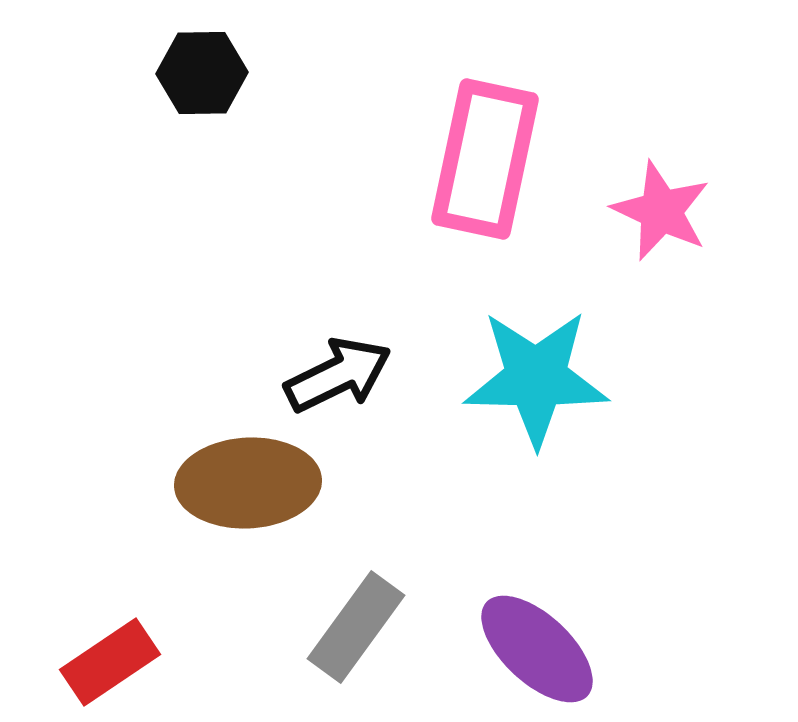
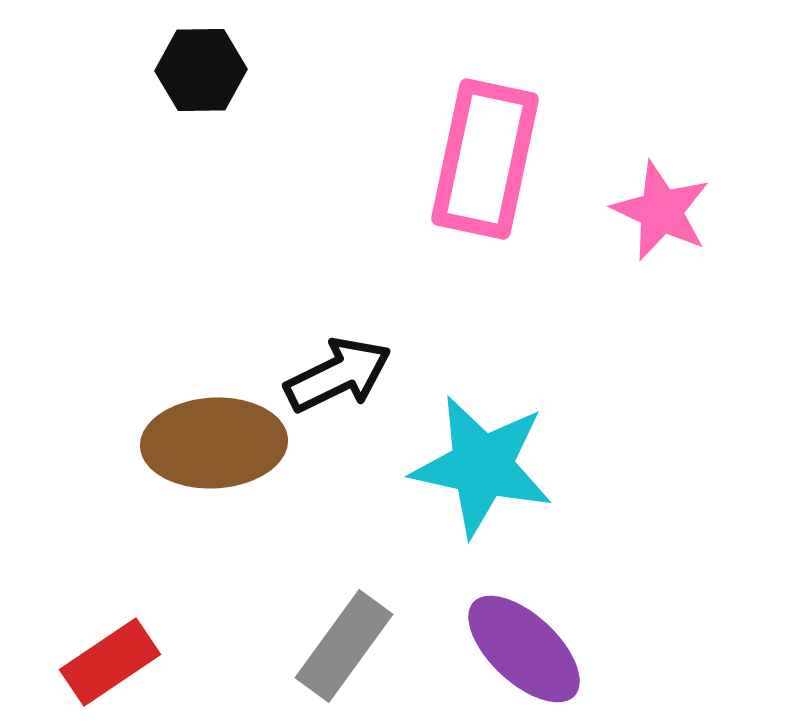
black hexagon: moved 1 px left, 3 px up
cyan star: moved 54 px left, 88 px down; rotated 11 degrees clockwise
brown ellipse: moved 34 px left, 40 px up
gray rectangle: moved 12 px left, 19 px down
purple ellipse: moved 13 px left
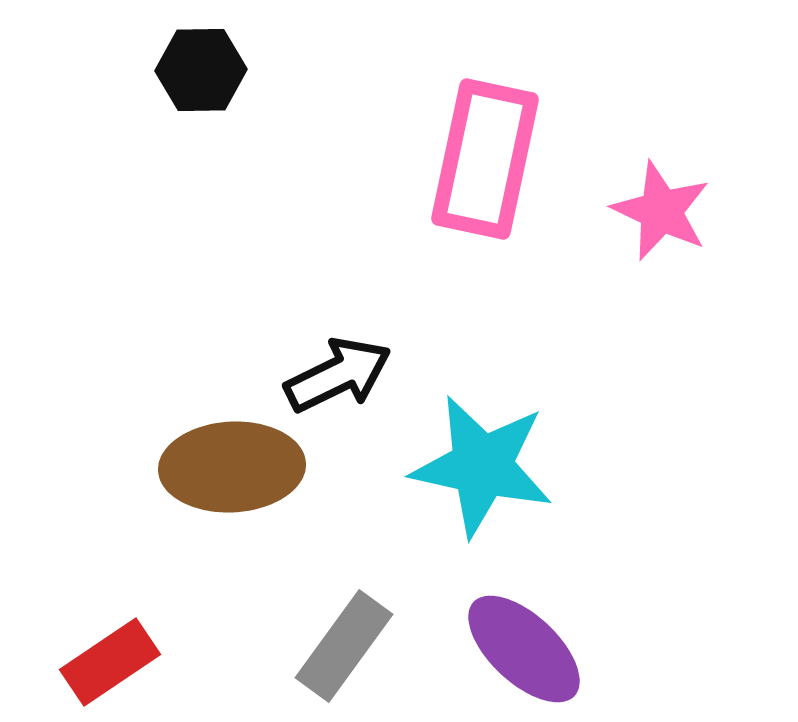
brown ellipse: moved 18 px right, 24 px down
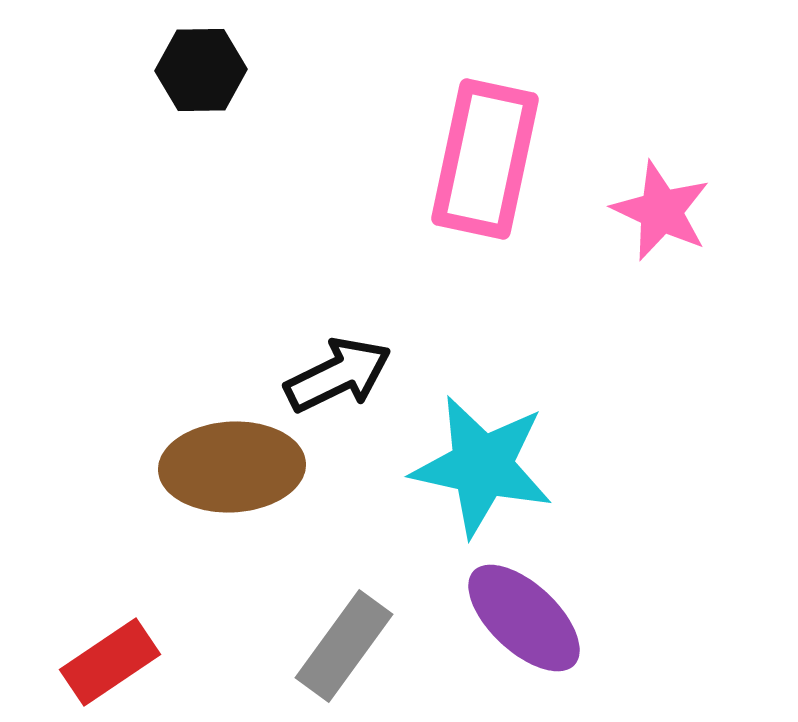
purple ellipse: moved 31 px up
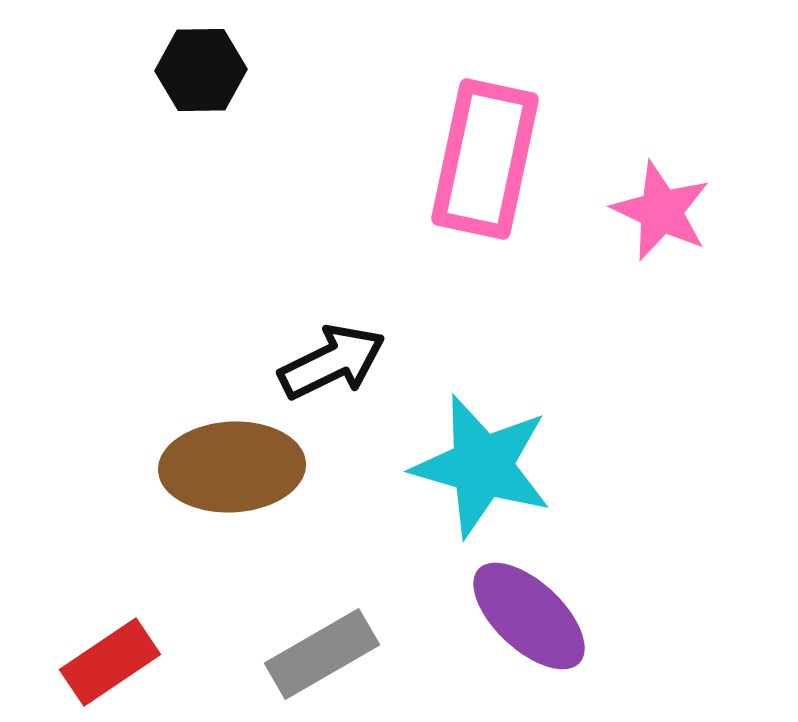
black arrow: moved 6 px left, 13 px up
cyan star: rotated 4 degrees clockwise
purple ellipse: moved 5 px right, 2 px up
gray rectangle: moved 22 px left, 8 px down; rotated 24 degrees clockwise
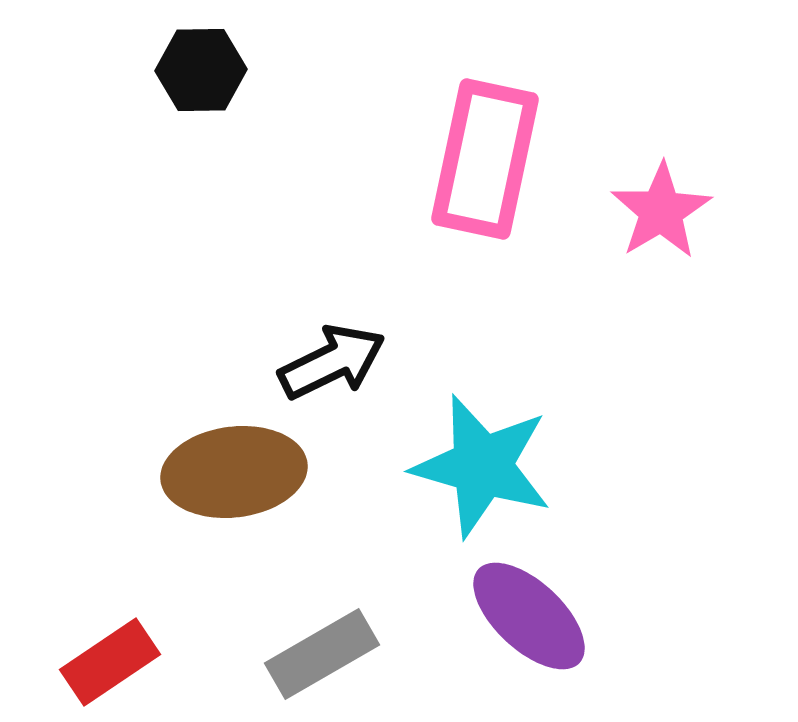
pink star: rotated 16 degrees clockwise
brown ellipse: moved 2 px right, 5 px down; rotated 4 degrees counterclockwise
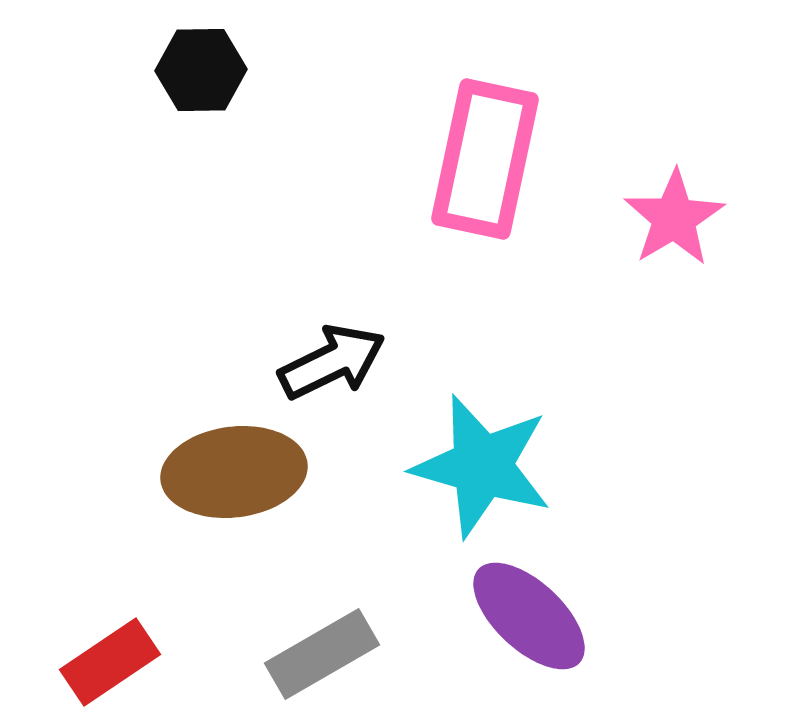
pink star: moved 13 px right, 7 px down
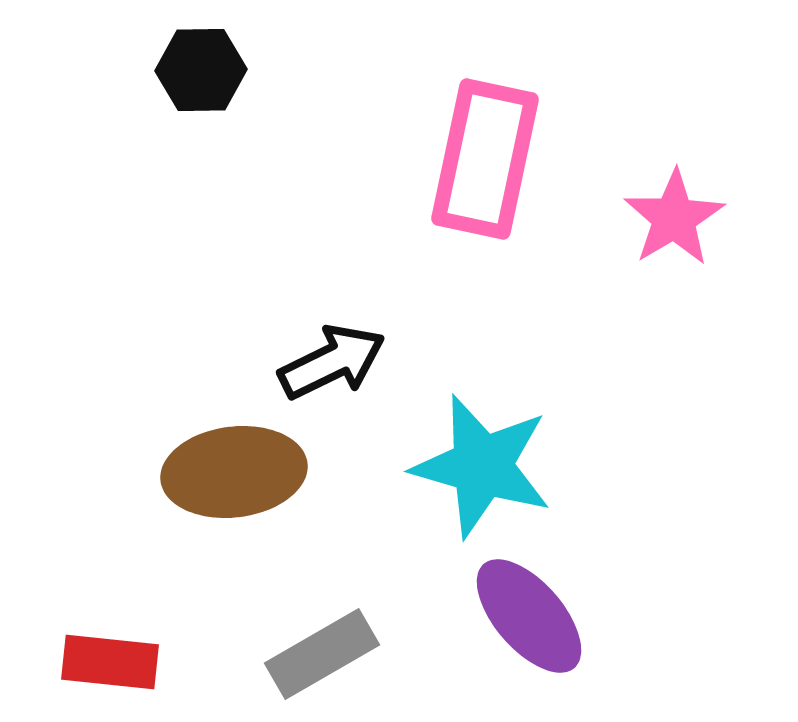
purple ellipse: rotated 6 degrees clockwise
red rectangle: rotated 40 degrees clockwise
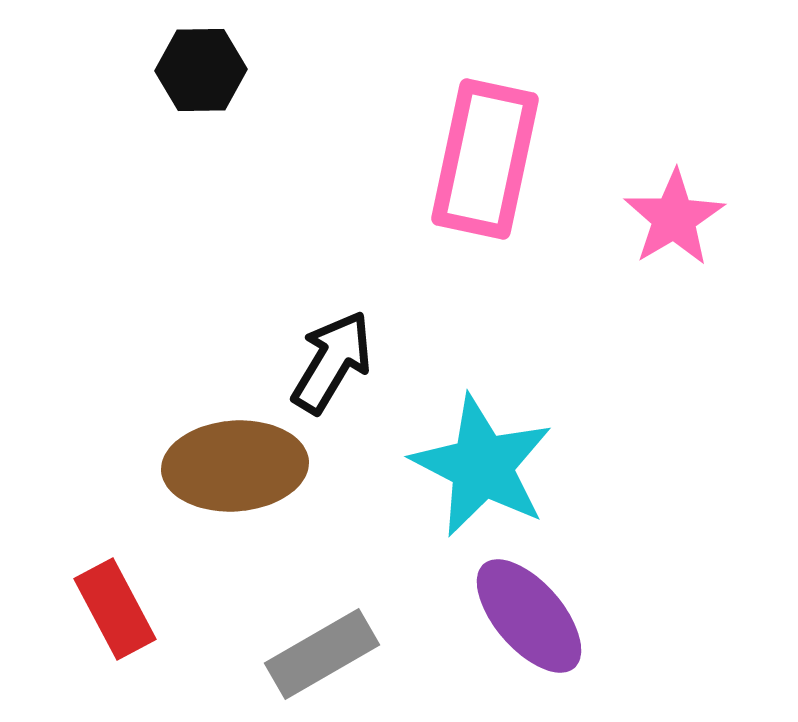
black arrow: rotated 33 degrees counterclockwise
cyan star: rotated 11 degrees clockwise
brown ellipse: moved 1 px right, 6 px up; rotated 3 degrees clockwise
red rectangle: moved 5 px right, 53 px up; rotated 56 degrees clockwise
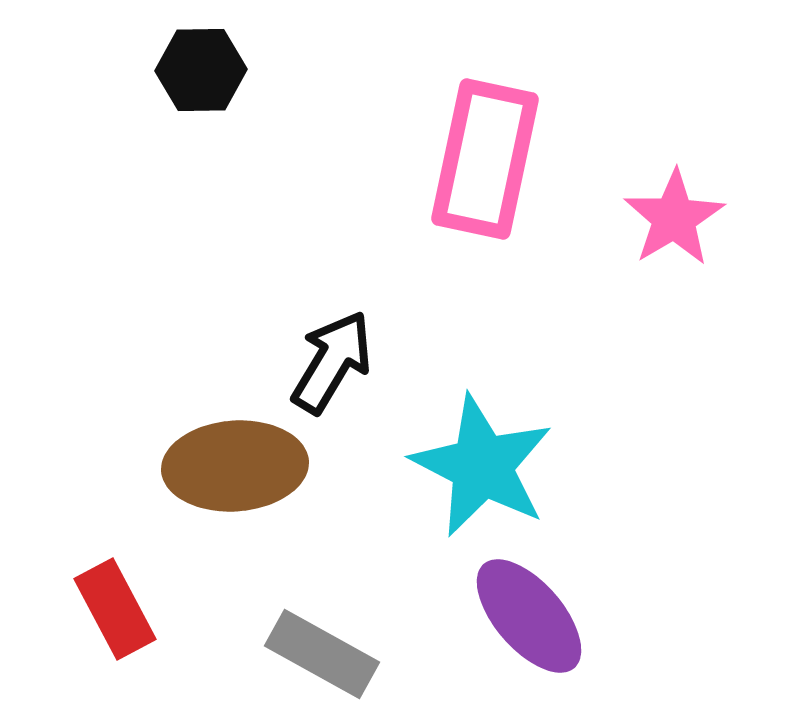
gray rectangle: rotated 59 degrees clockwise
